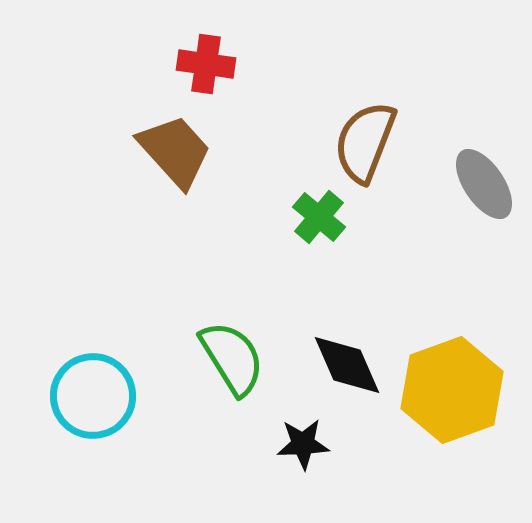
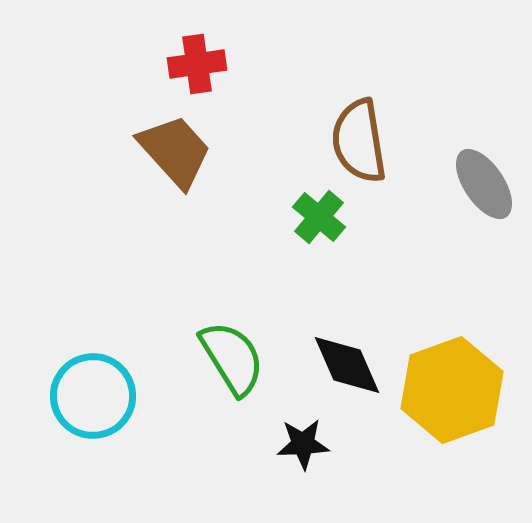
red cross: moved 9 px left; rotated 16 degrees counterclockwise
brown semicircle: moved 6 px left, 1 px up; rotated 30 degrees counterclockwise
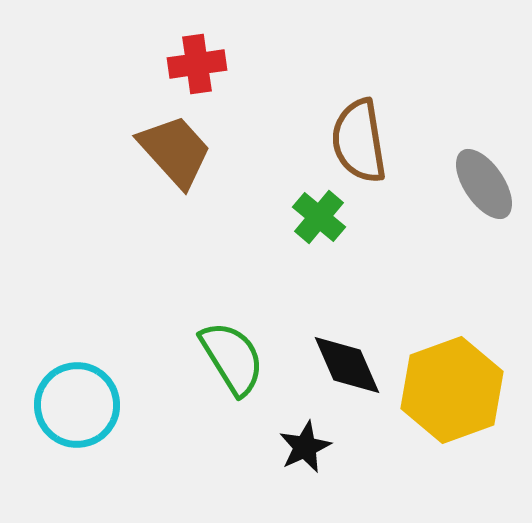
cyan circle: moved 16 px left, 9 px down
black star: moved 2 px right, 3 px down; rotated 22 degrees counterclockwise
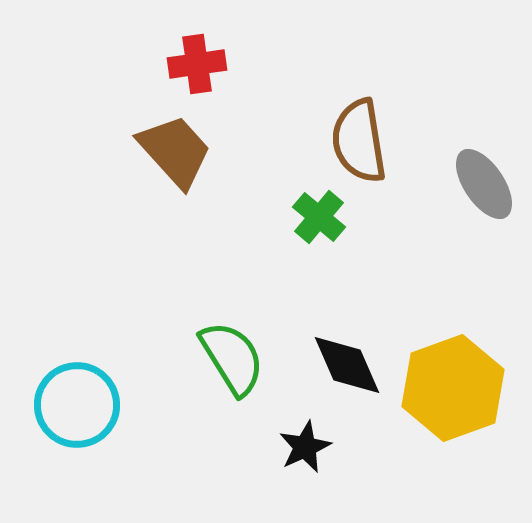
yellow hexagon: moved 1 px right, 2 px up
